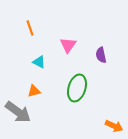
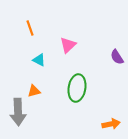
pink triangle: rotated 12 degrees clockwise
purple semicircle: moved 16 px right, 2 px down; rotated 21 degrees counterclockwise
cyan triangle: moved 2 px up
green ellipse: rotated 8 degrees counterclockwise
gray arrow: rotated 52 degrees clockwise
orange arrow: moved 3 px left, 2 px up; rotated 36 degrees counterclockwise
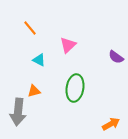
orange line: rotated 21 degrees counterclockwise
purple semicircle: moved 1 px left; rotated 21 degrees counterclockwise
green ellipse: moved 2 px left
gray arrow: rotated 8 degrees clockwise
orange arrow: rotated 18 degrees counterclockwise
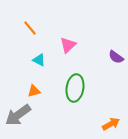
gray arrow: moved 3 px down; rotated 48 degrees clockwise
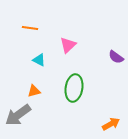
orange line: rotated 42 degrees counterclockwise
green ellipse: moved 1 px left
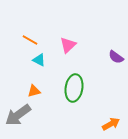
orange line: moved 12 px down; rotated 21 degrees clockwise
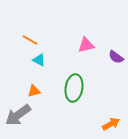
pink triangle: moved 18 px right; rotated 30 degrees clockwise
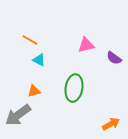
purple semicircle: moved 2 px left, 1 px down
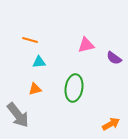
orange line: rotated 14 degrees counterclockwise
cyan triangle: moved 2 px down; rotated 32 degrees counterclockwise
orange triangle: moved 1 px right, 2 px up
gray arrow: rotated 92 degrees counterclockwise
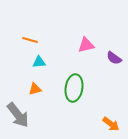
orange arrow: rotated 66 degrees clockwise
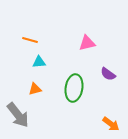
pink triangle: moved 1 px right, 2 px up
purple semicircle: moved 6 px left, 16 px down
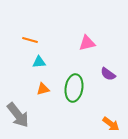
orange triangle: moved 8 px right
